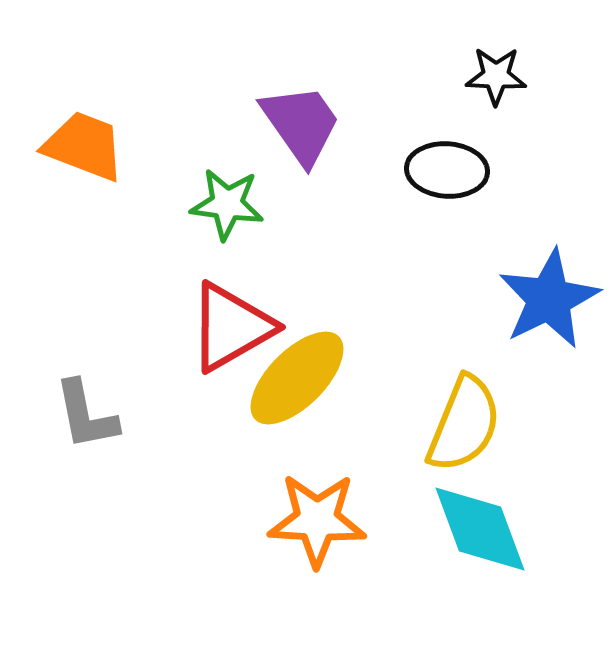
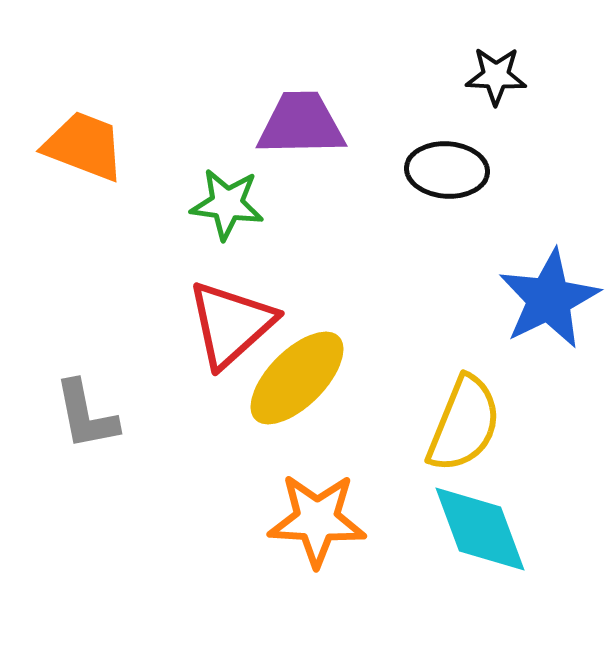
purple trapezoid: rotated 56 degrees counterclockwise
red triangle: moved 3 px up; rotated 12 degrees counterclockwise
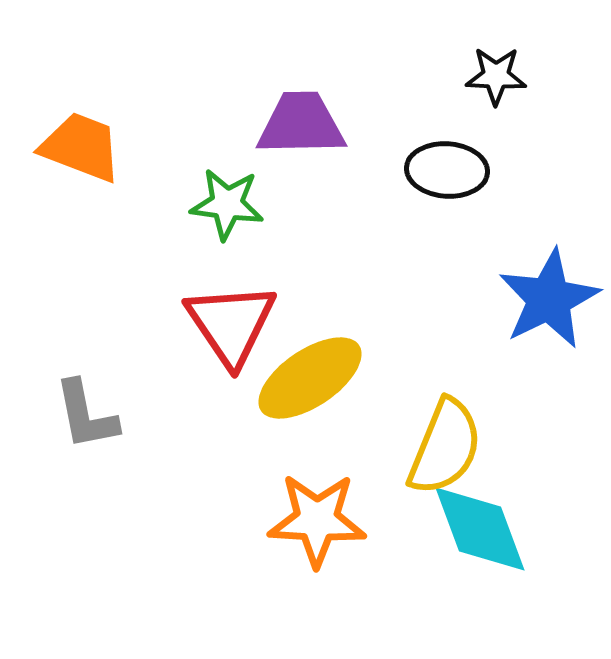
orange trapezoid: moved 3 px left, 1 px down
red triangle: rotated 22 degrees counterclockwise
yellow ellipse: moved 13 px right; rotated 11 degrees clockwise
yellow semicircle: moved 19 px left, 23 px down
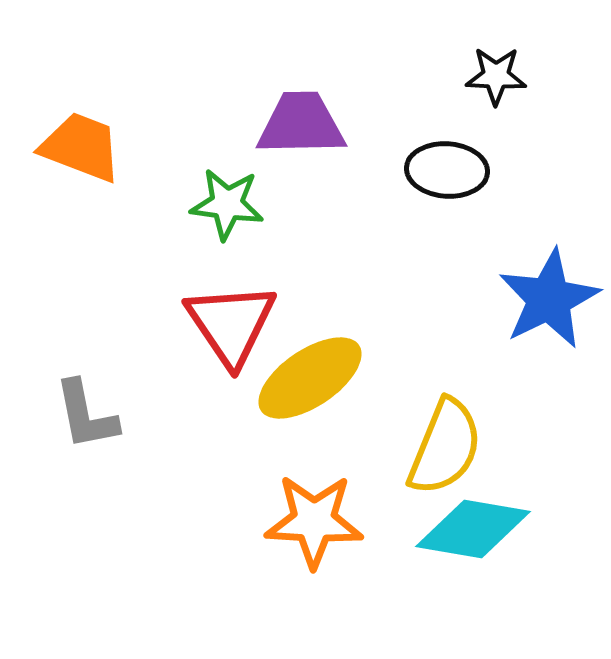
orange star: moved 3 px left, 1 px down
cyan diamond: moved 7 px left; rotated 60 degrees counterclockwise
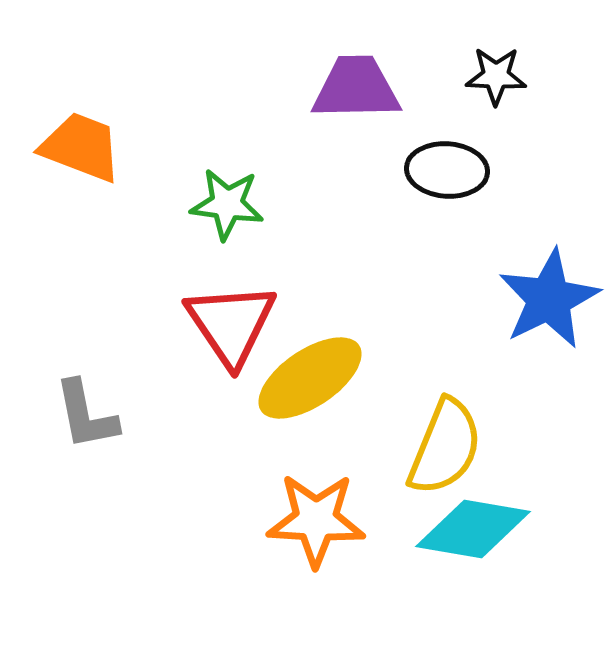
purple trapezoid: moved 55 px right, 36 px up
orange star: moved 2 px right, 1 px up
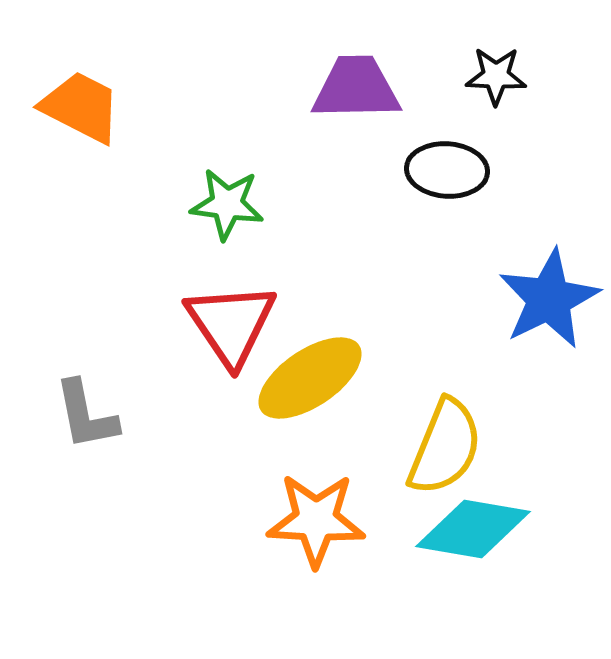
orange trapezoid: moved 40 px up; rotated 6 degrees clockwise
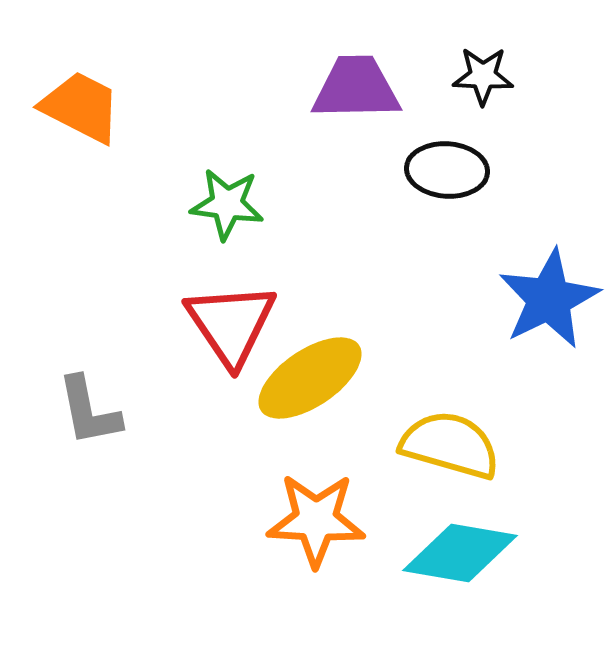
black star: moved 13 px left
gray L-shape: moved 3 px right, 4 px up
yellow semicircle: moved 5 px right, 2 px up; rotated 96 degrees counterclockwise
cyan diamond: moved 13 px left, 24 px down
